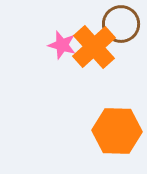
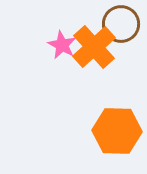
pink star: rotated 12 degrees clockwise
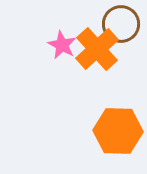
orange cross: moved 3 px right, 2 px down
orange hexagon: moved 1 px right
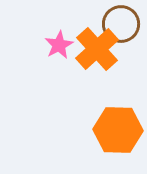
pink star: moved 3 px left; rotated 16 degrees clockwise
orange hexagon: moved 1 px up
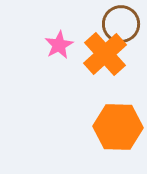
orange cross: moved 8 px right, 5 px down
orange hexagon: moved 3 px up
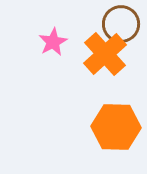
pink star: moved 6 px left, 3 px up
orange hexagon: moved 2 px left
